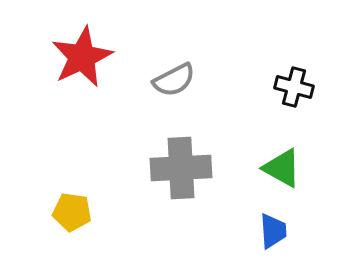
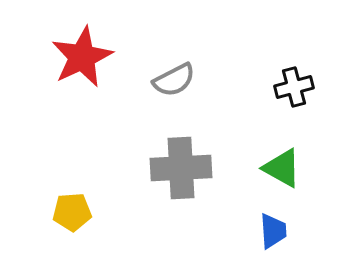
black cross: rotated 30 degrees counterclockwise
yellow pentagon: rotated 12 degrees counterclockwise
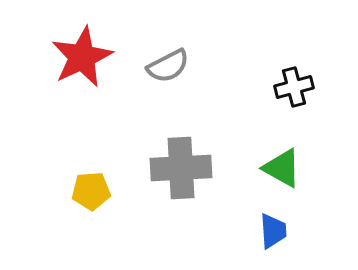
gray semicircle: moved 6 px left, 14 px up
yellow pentagon: moved 19 px right, 21 px up
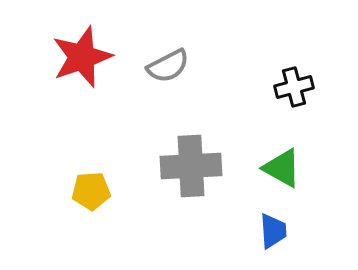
red star: rotated 6 degrees clockwise
gray cross: moved 10 px right, 2 px up
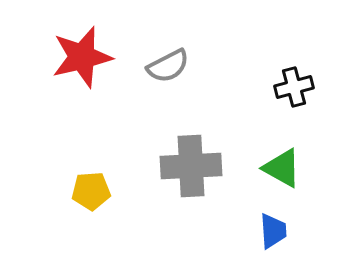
red star: rotated 6 degrees clockwise
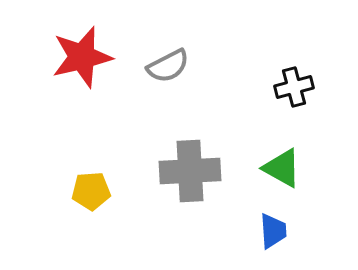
gray cross: moved 1 px left, 5 px down
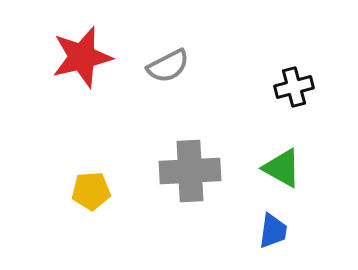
blue trapezoid: rotated 12 degrees clockwise
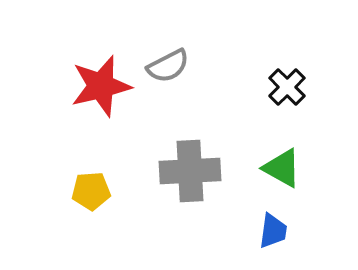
red star: moved 19 px right, 29 px down
black cross: moved 7 px left; rotated 30 degrees counterclockwise
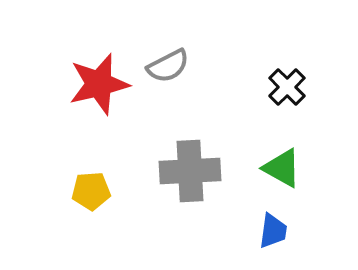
red star: moved 2 px left, 2 px up
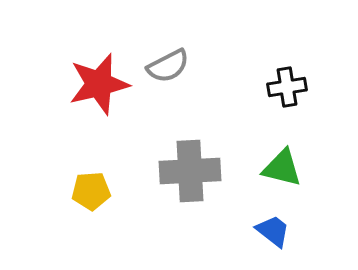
black cross: rotated 36 degrees clockwise
green triangle: rotated 15 degrees counterclockwise
blue trapezoid: rotated 60 degrees counterclockwise
